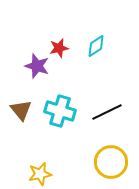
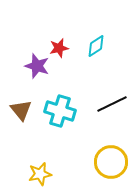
black line: moved 5 px right, 8 px up
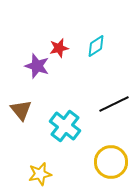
black line: moved 2 px right
cyan cross: moved 5 px right, 15 px down; rotated 20 degrees clockwise
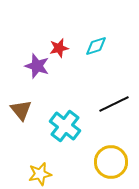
cyan diamond: rotated 15 degrees clockwise
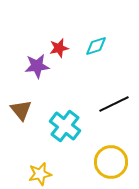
purple star: rotated 25 degrees counterclockwise
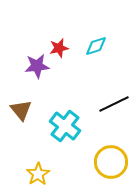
yellow star: moved 2 px left; rotated 20 degrees counterclockwise
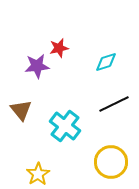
cyan diamond: moved 10 px right, 16 px down
